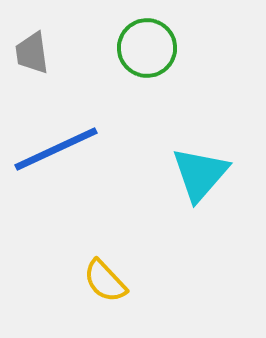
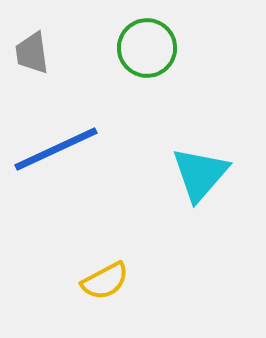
yellow semicircle: rotated 75 degrees counterclockwise
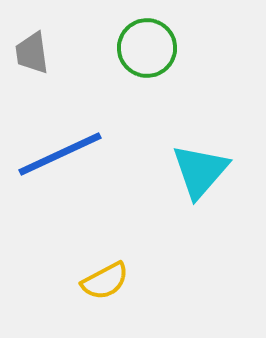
blue line: moved 4 px right, 5 px down
cyan triangle: moved 3 px up
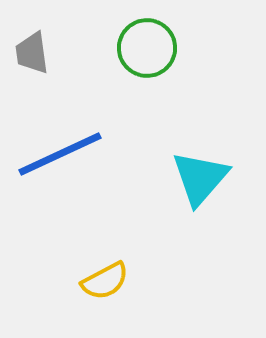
cyan triangle: moved 7 px down
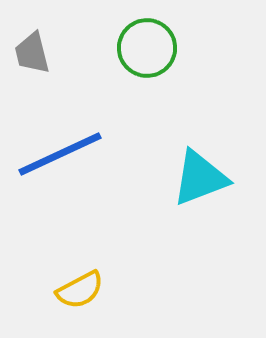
gray trapezoid: rotated 6 degrees counterclockwise
cyan triangle: rotated 28 degrees clockwise
yellow semicircle: moved 25 px left, 9 px down
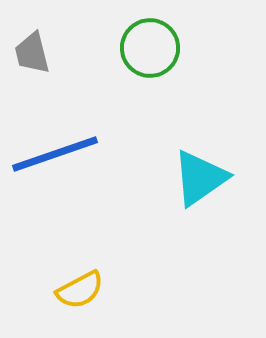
green circle: moved 3 px right
blue line: moved 5 px left; rotated 6 degrees clockwise
cyan triangle: rotated 14 degrees counterclockwise
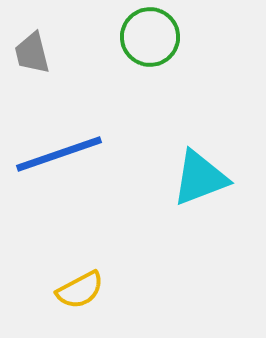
green circle: moved 11 px up
blue line: moved 4 px right
cyan triangle: rotated 14 degrees clockwise
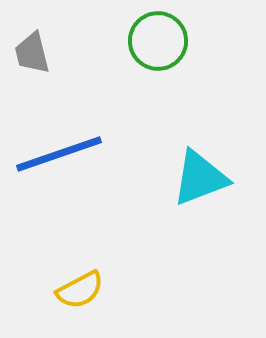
green circle: moved 8 px right, 4 px down
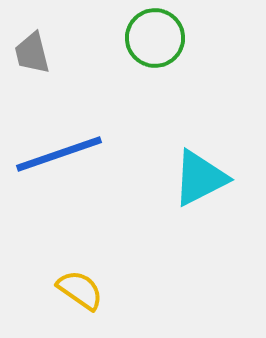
green circle: moved 3 px left, 3 px up
cyan triangle: rotated 6 degrees counterclockwise
yellow semicircle: rotated 117 degrees counterclockwise
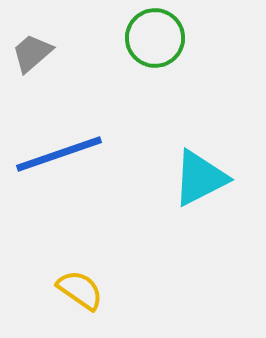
gray trapezoid: rotated 63 degrees clockwise
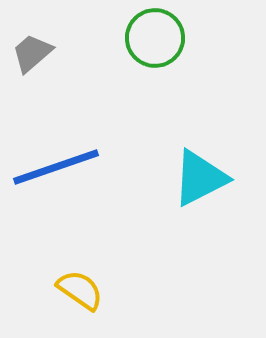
blue line: moved 3 px left, 13 px down
